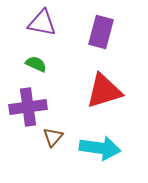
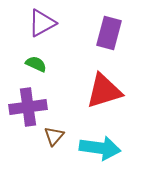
purple triangle: rotated 40 degrees counterclockwise
purple rectangle: moved 8 px right, 1 px down
brown triangle: moved 1 px right, 1 px up
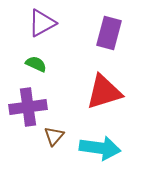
red triangle: moved 1 px down
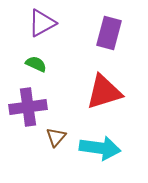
brown triangle: moved 2 px right, 1 px down
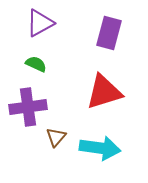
purple triangle: moved 2 px left
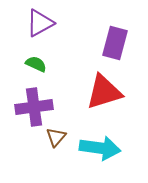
purple rectangle: moved 6 px right, 10 px down
purple cross: moved 6 px right
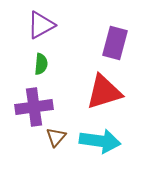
purple triangle: moved 1 px right, 2 px down
green semicircle: moved 5 px right; rotated 70 degrees clockwise
cyan arrow: moved 7 px up
